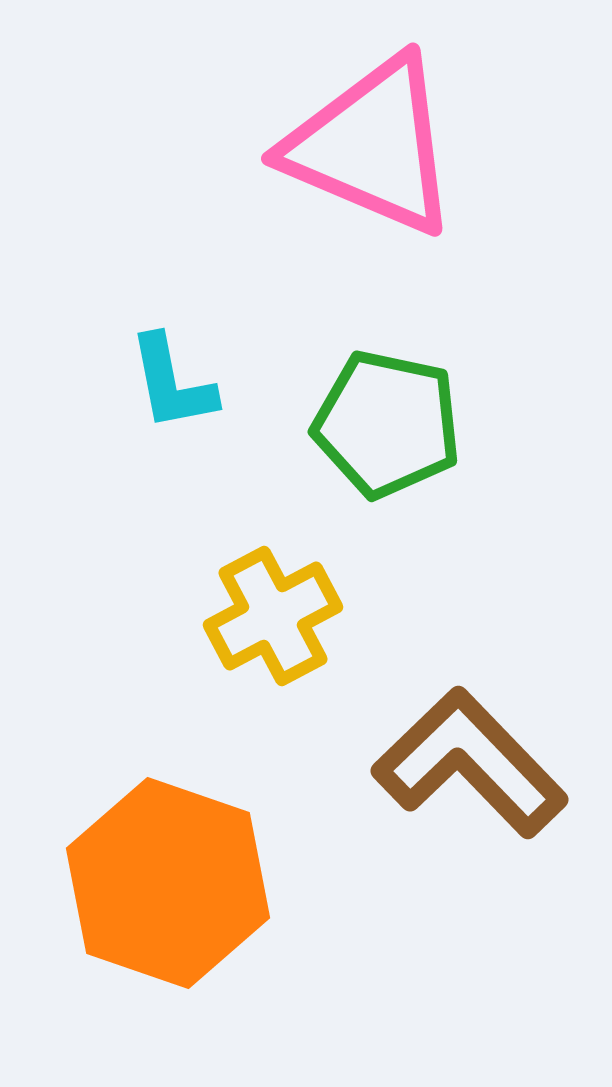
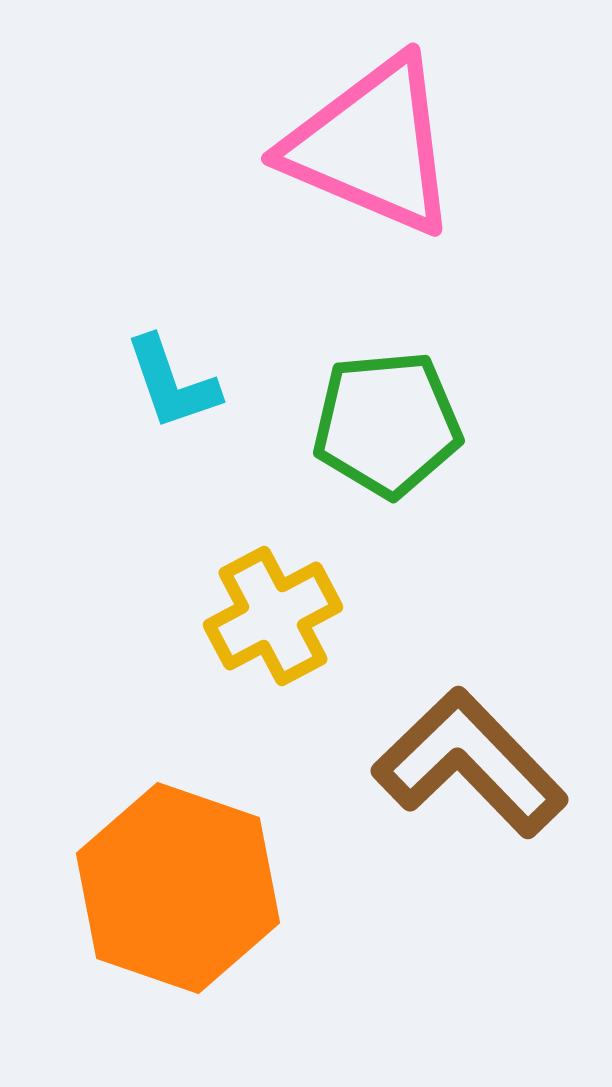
cyan L-shape: rotated 8 degrees counterclockwise
green pentagon: rotated 17 degrees counterclockwise
orange hexagon: moved 10 px right, 5 px down
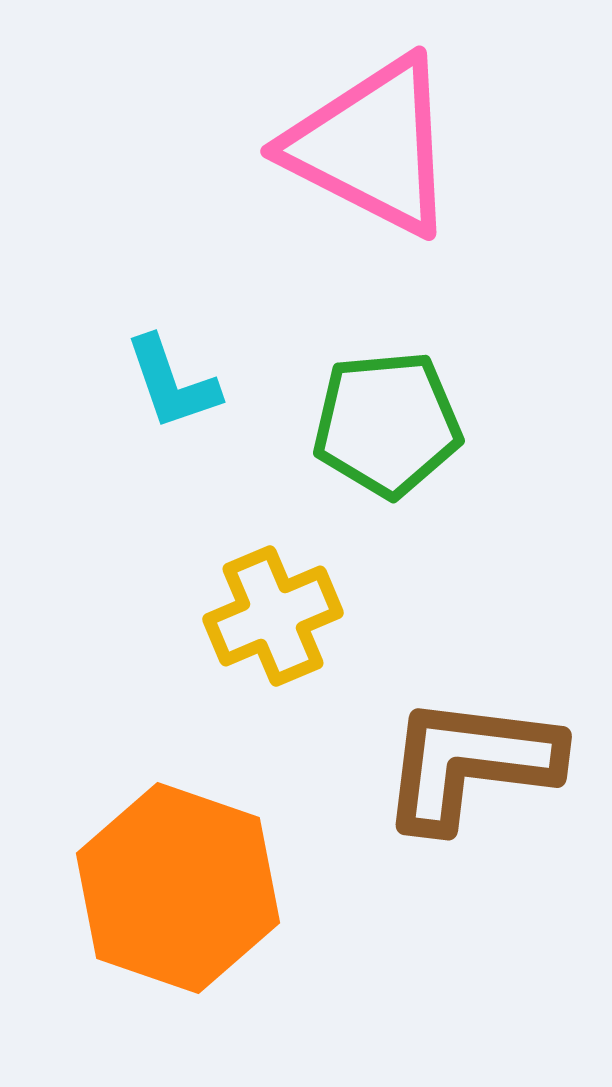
pink triangle: rotated 4 degrees clockwise
yellow cross: rotated 5 degrees clockwise
brown L-shape: rotated 39 degrees counterclockwise
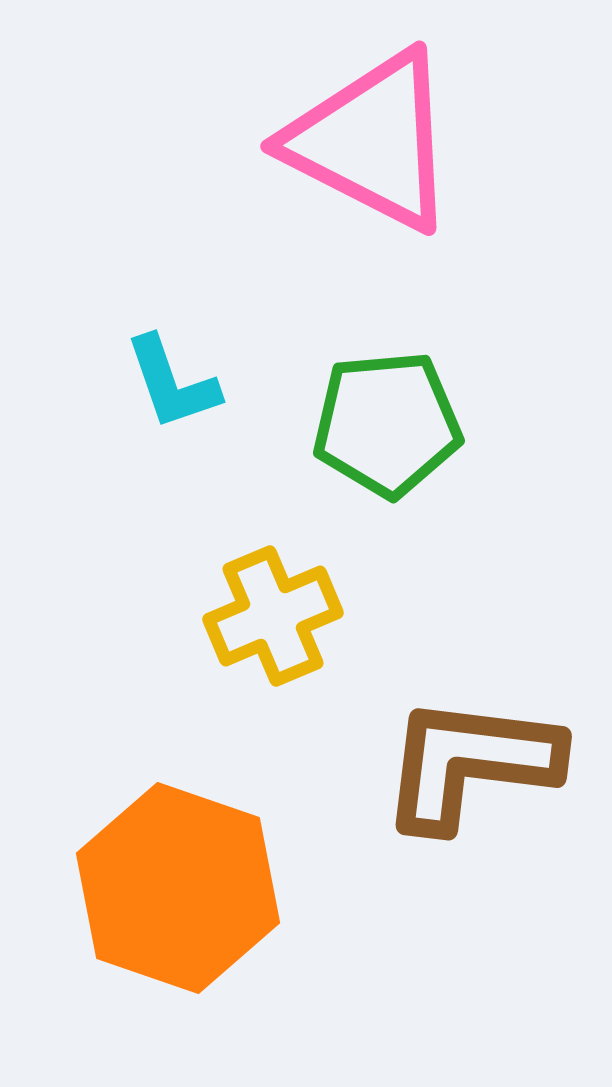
pink triangle: moved 5 px up
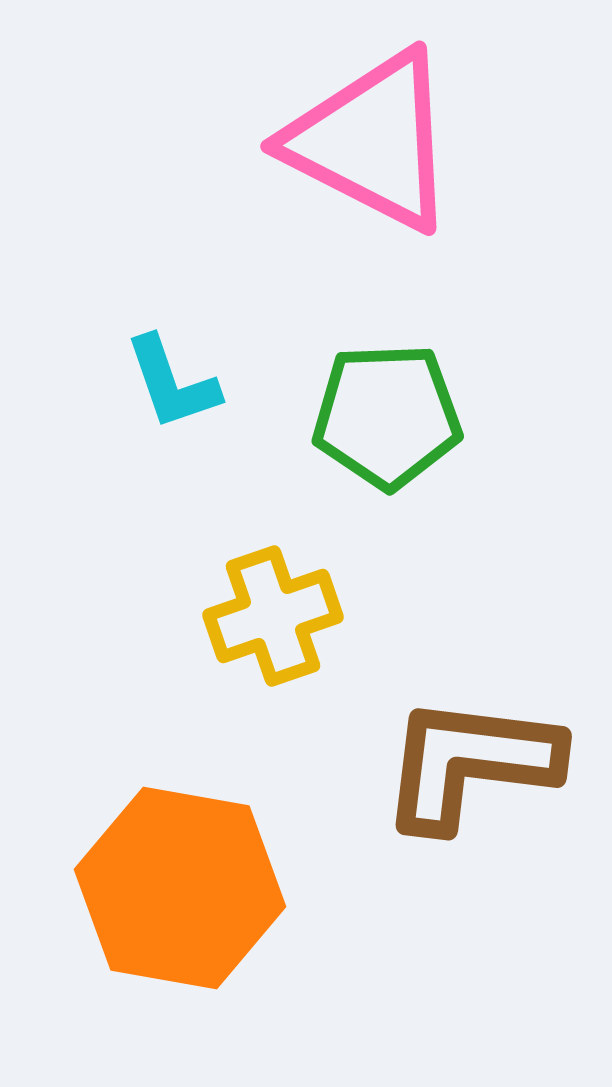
green pentagon: moved 8 px up; rotated 3 degrees clockwise
yellow cross: rotated 4 degrees clockwise
orange hexagon: moved 2 px right; rotated 9 degrees counterclockwise
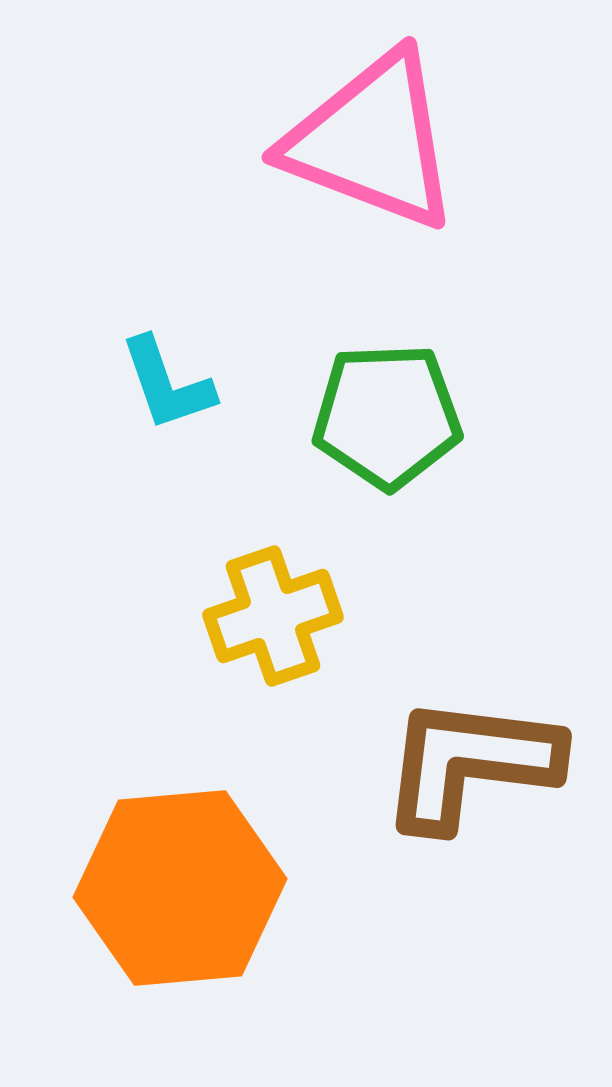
pink triangle: rotated 6 degrees counterclockwise
cyan L-shape: moved 5 px left, 1 px down
orange hexagon: rotated 15 degrees counterclockwise
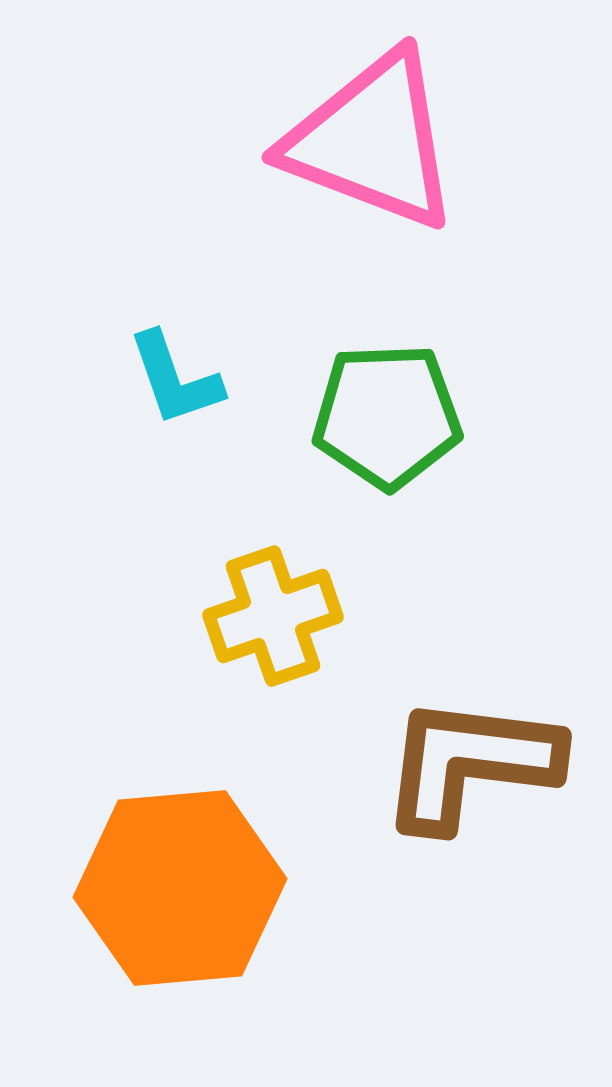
cyan L-shape: moved 8 px right, 5 px up
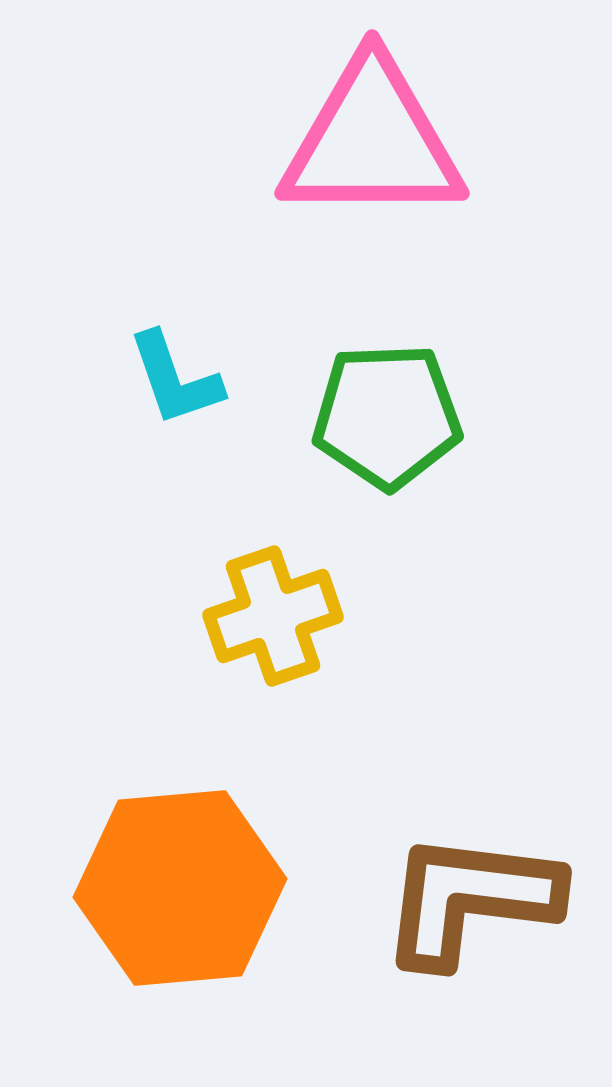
pink triangle: rotated 21 degrees counterclockwise
brown L-shape: moved 136 px down
